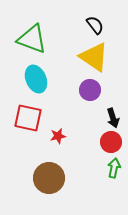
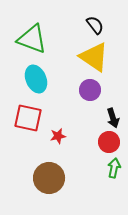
red circle: moved 2 px left
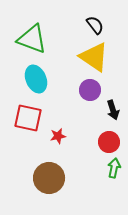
black arrow: moved 8 px up
